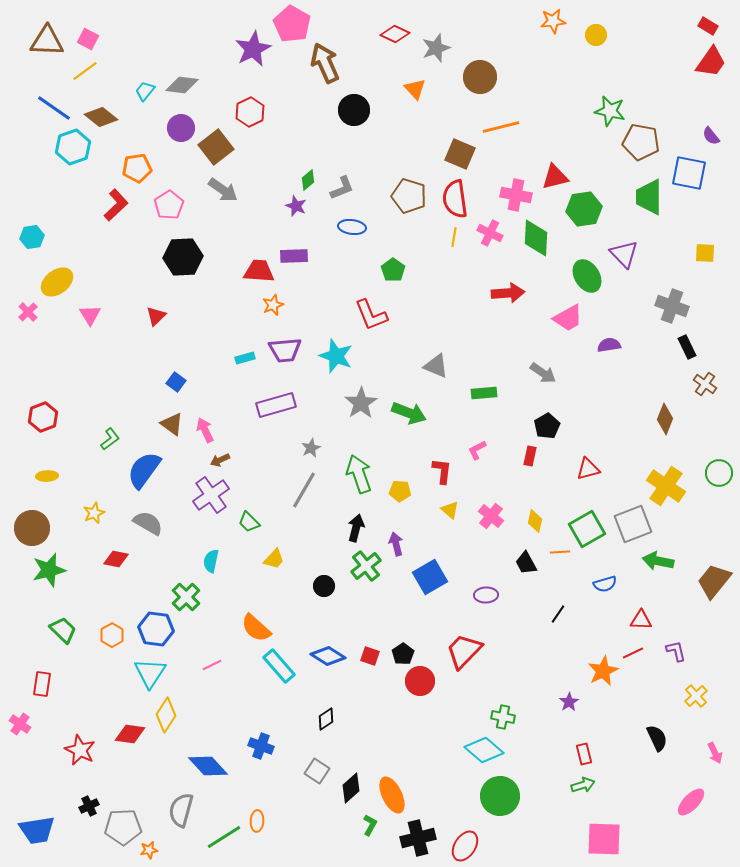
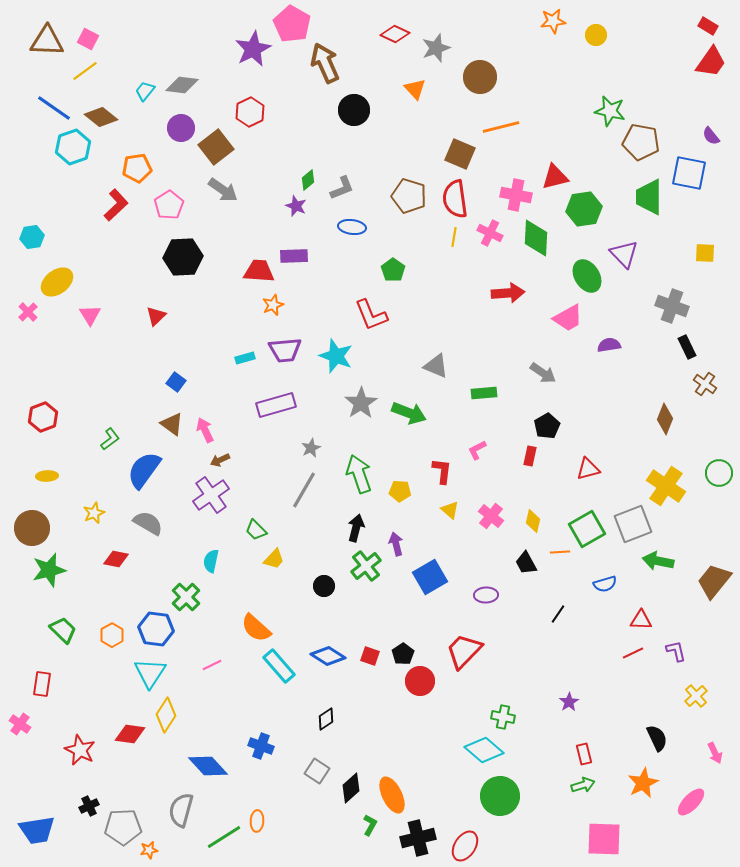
yellow diamond at (535, 521): moved 2 px left
green trapezoid at (249, 522): moved 7 px right, 8 px down
orange star at (603, 671): moved 40 px right, 112 px down
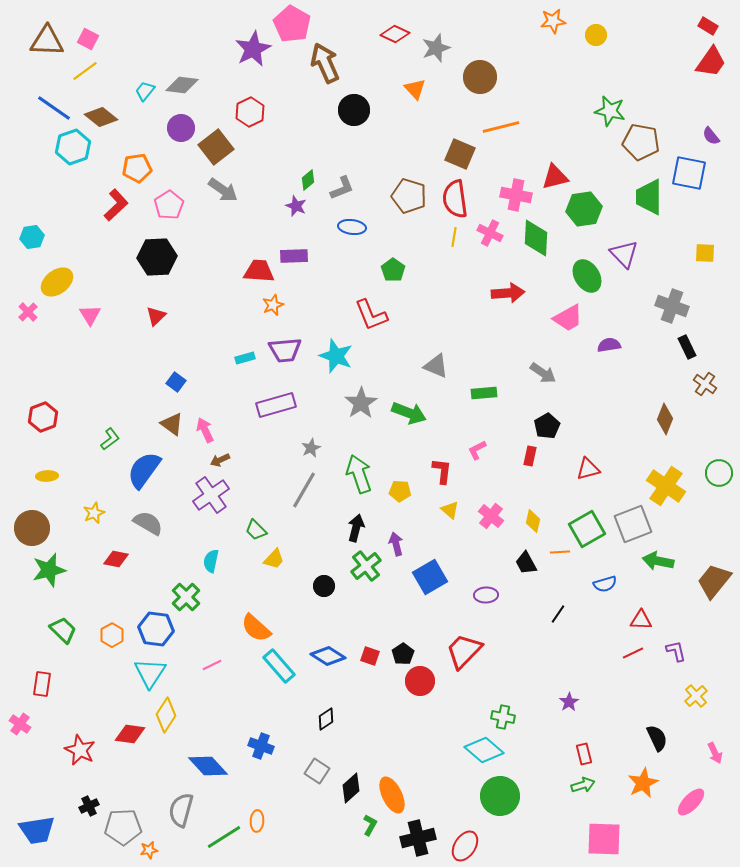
black hexagon at (183, 257): moved 26 px left
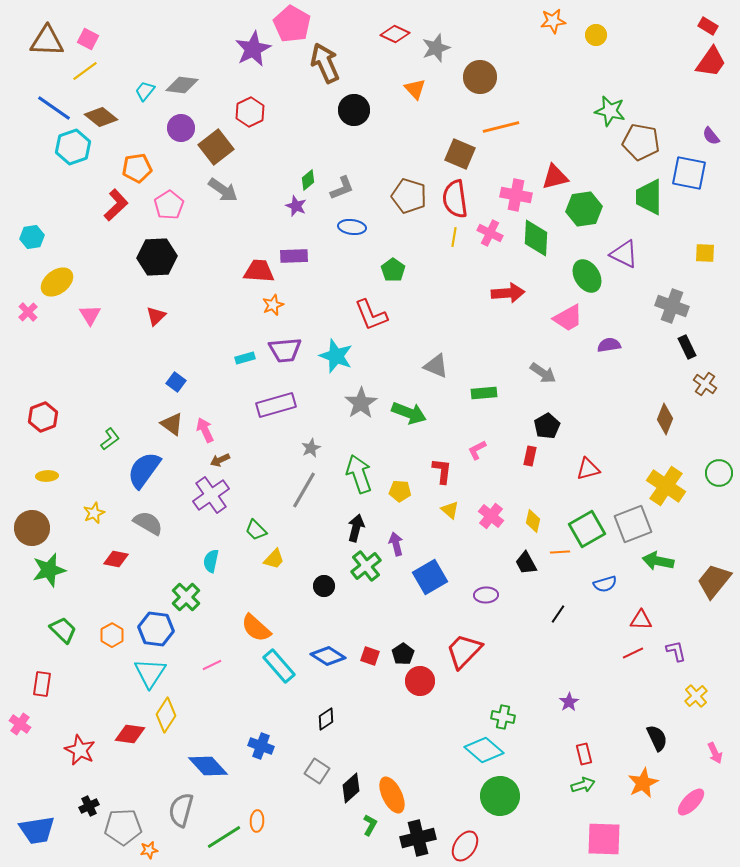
purple triangle at (624, 254): rotated 20 degrees counterclockwise
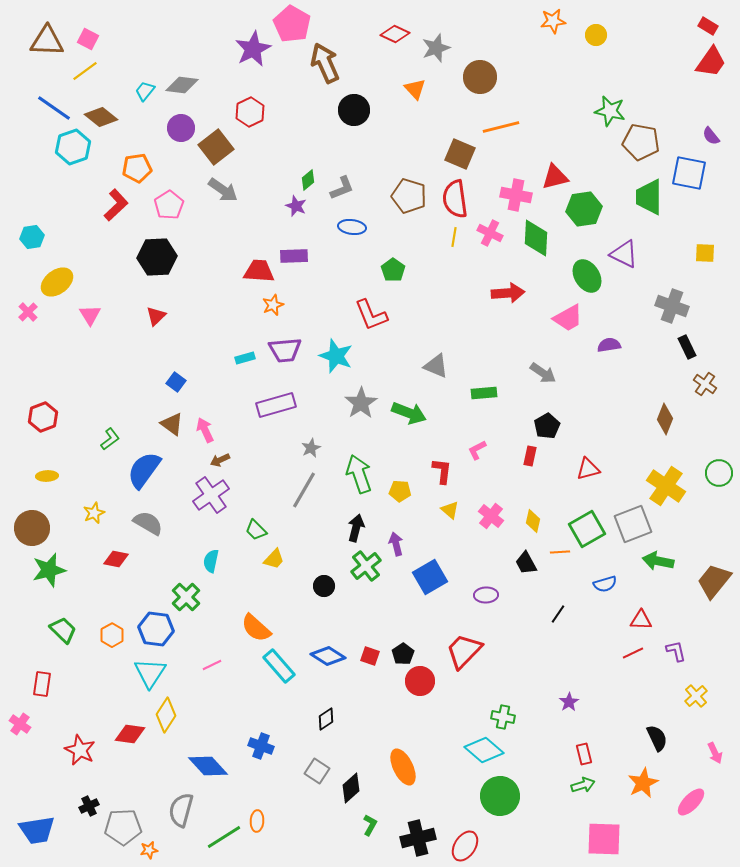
orange ellipse at (392, 795): moved 11 px right, 28 px up
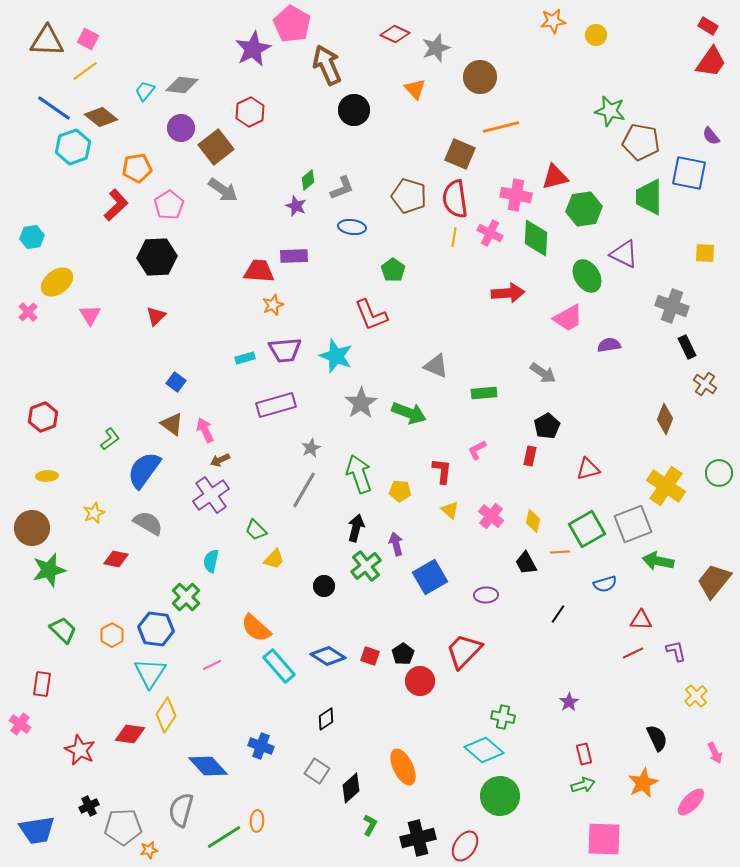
brown arrow at (325, 63): moved 2 px right, 2 px down
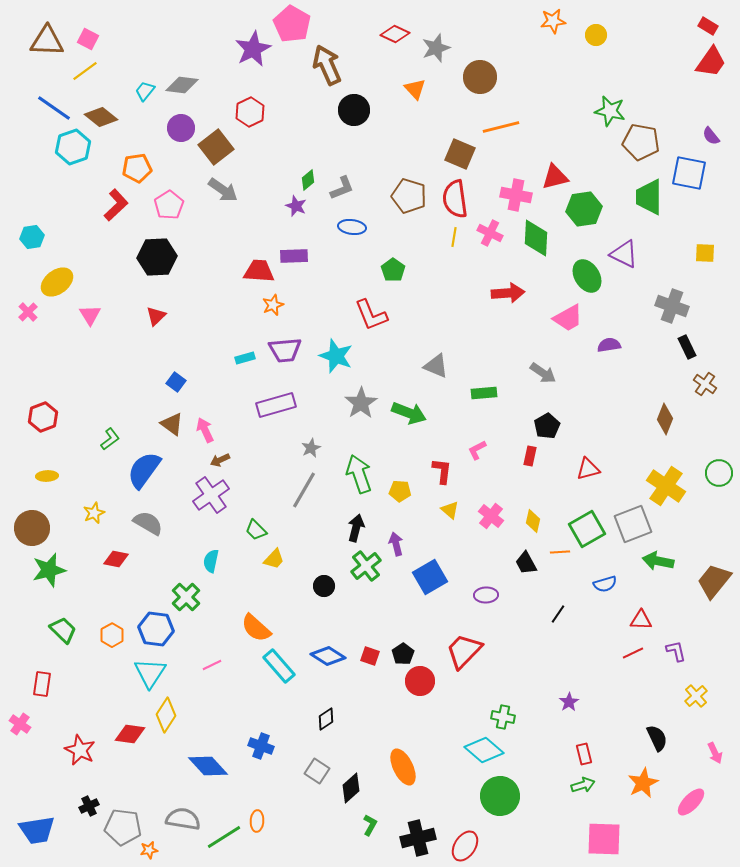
gray semicircle at (181, 810): moved 2 px right, 9 px down; rotated 84 degrees clockwise
gray pentagon at (123, 827): rotated 9 degrees clockwise
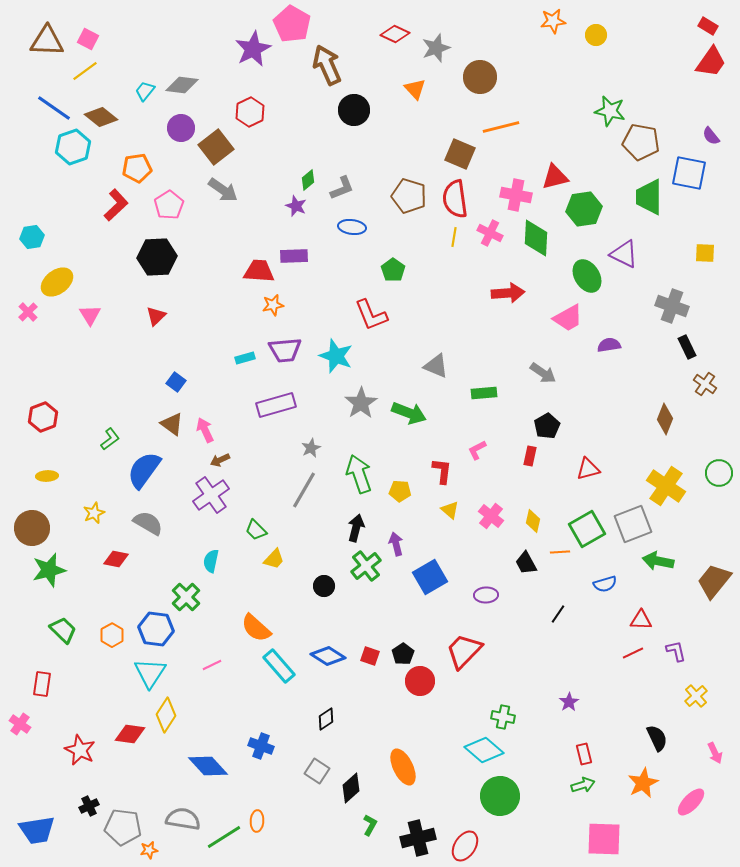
orange star at (273, 305): rotated 10 degrees clockwise
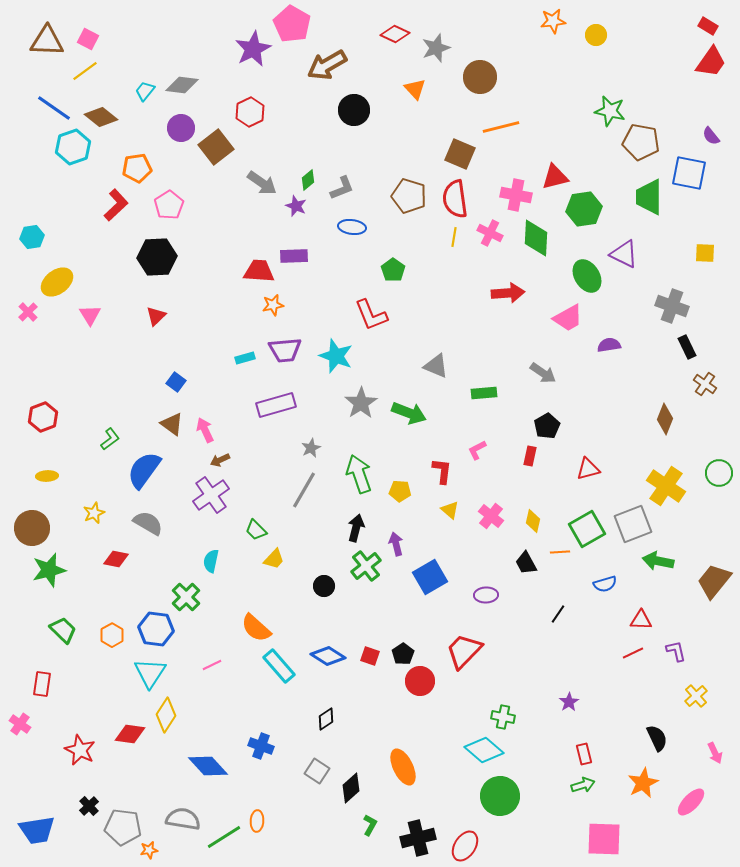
brown arrow at (327, 65): rotated 96 degrees counterclockwise
gray arrow at (223, 190): moved 39 px right, 7 px up
black cross at (89, 806): rotated 18 degrees counterclockwise
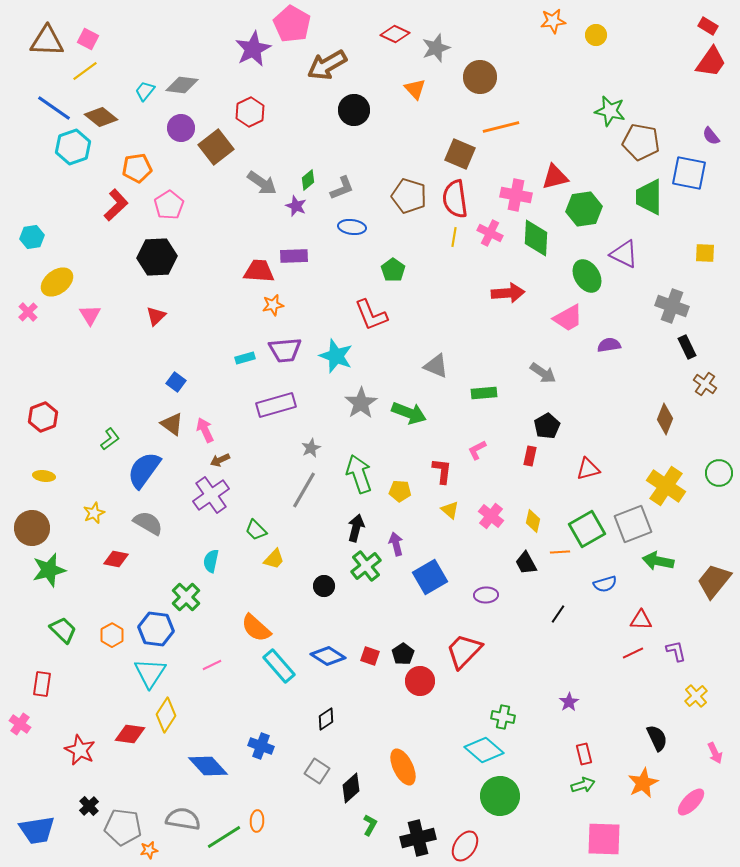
yellow ellipse at (47, 476): moved 3 px left; rotated 10 degrees clockwise
